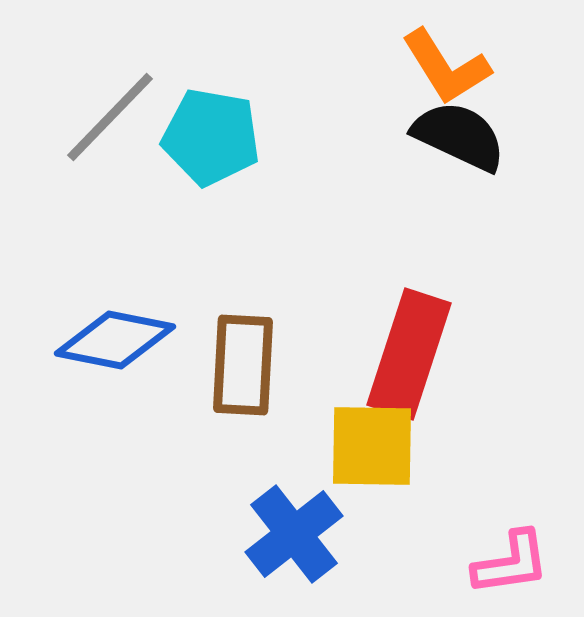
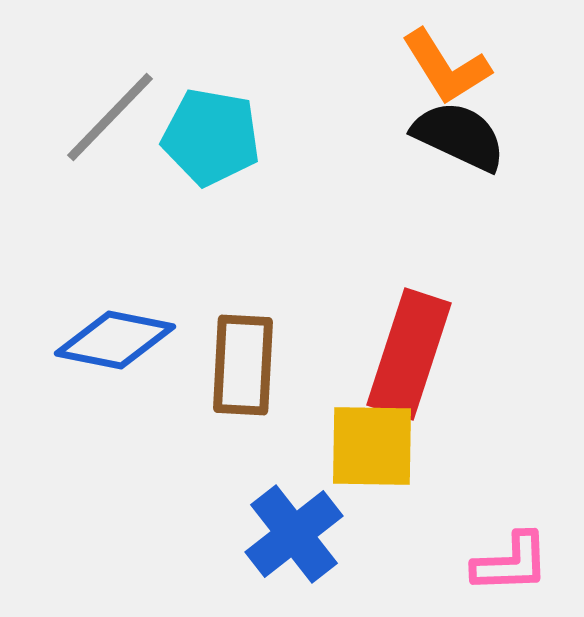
pink L-shape: rotated 6 degrees clockwise
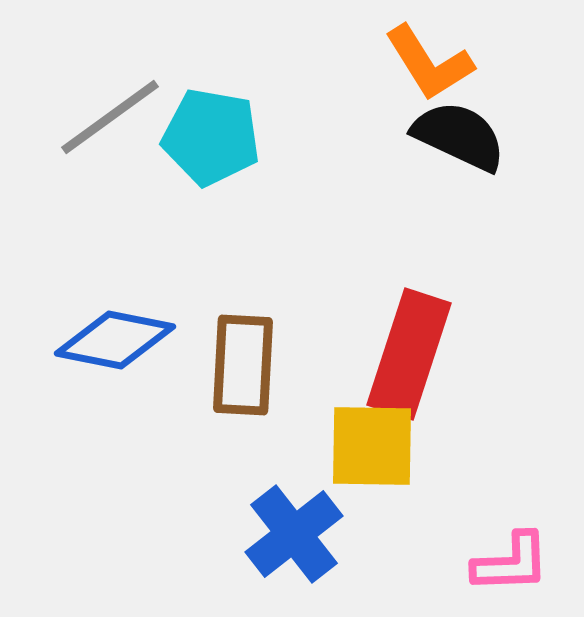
orange L-shape: moved 17 px left, 4 px up
gray line: rotated 10 degrees clockwise
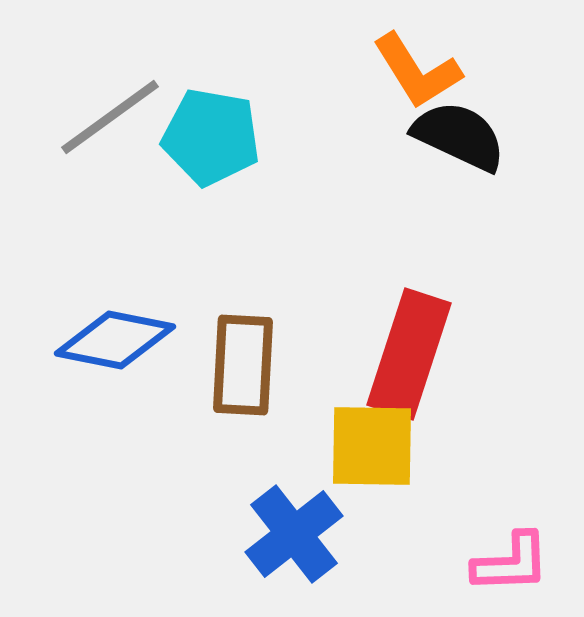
orange L-shape: moved 12 px left, 8 px down
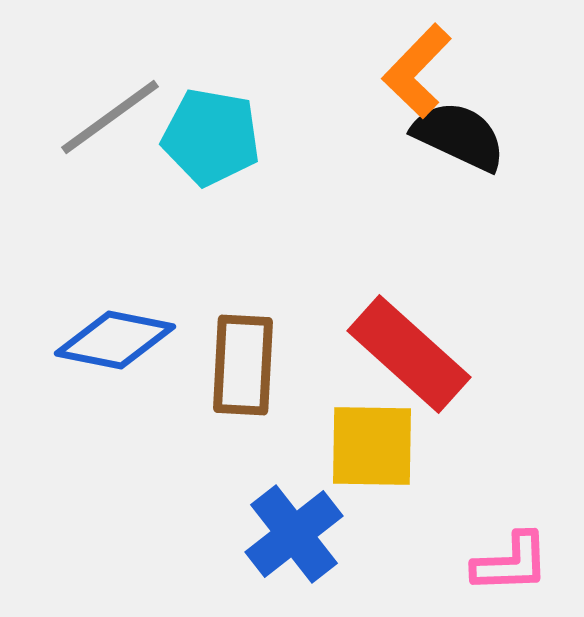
orange L-shape: rotated 76 degrees clockwise
red rectangle: rotated 66 degrees counterclockwise
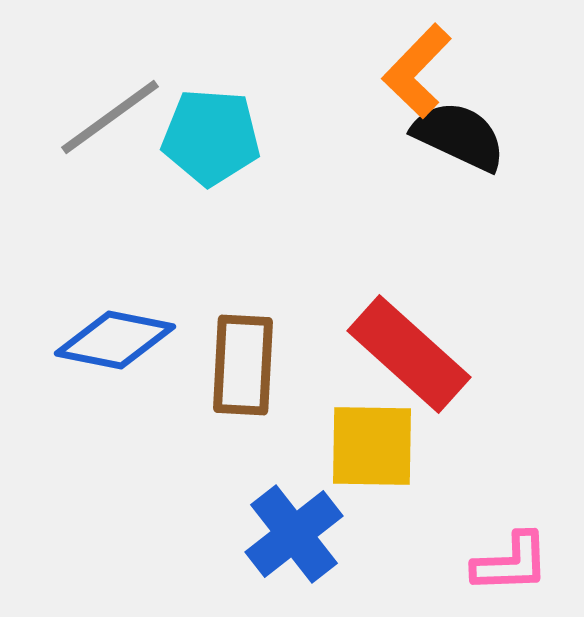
cyan pentagon: rotated 6 degrees counterclockwise
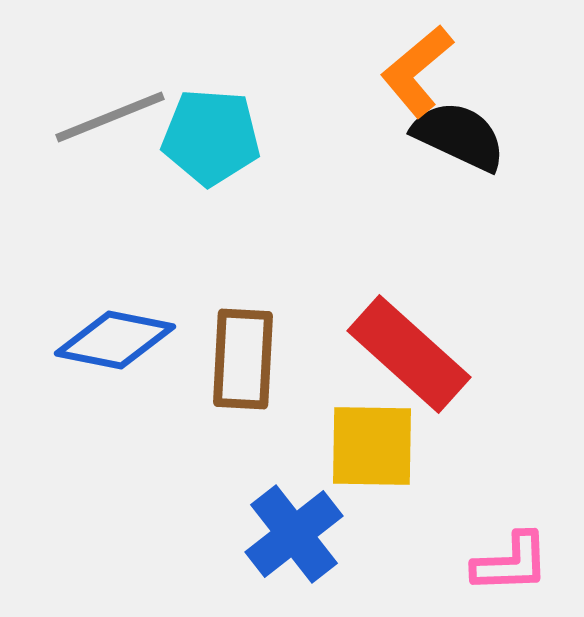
orange L-shape: rotated 6 degrees clockwise
gray line: rotated 14 degrees clockwise
brown rectangle: moved 6 px up
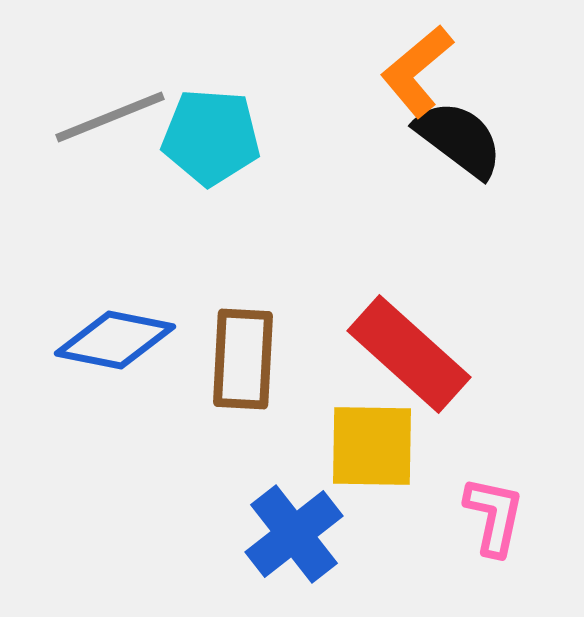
black semicircle: moved 3 px down; rotated 12 degrees clockwise
pink L-shape: moved 17 px left, 47 px up; rotated 76 degrees counterclockwise
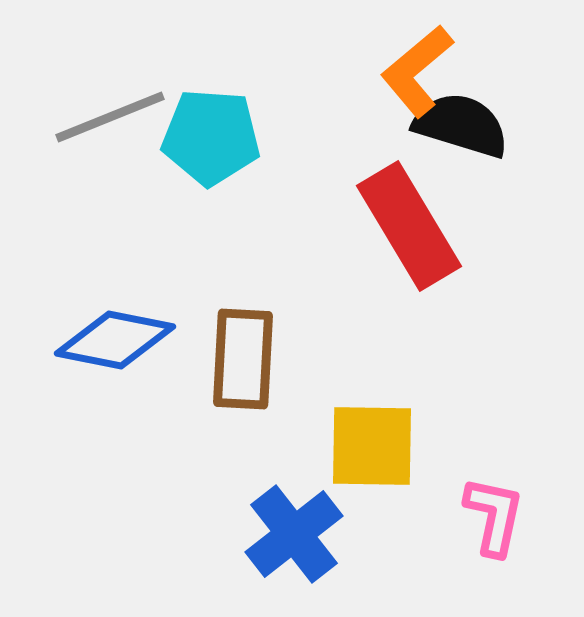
black semicircle: moved 2 px right, 14 px up; rotated 20 degrees counterclockwise
red rectangle: moved 128 px up; rotated 17 degrees clockwise
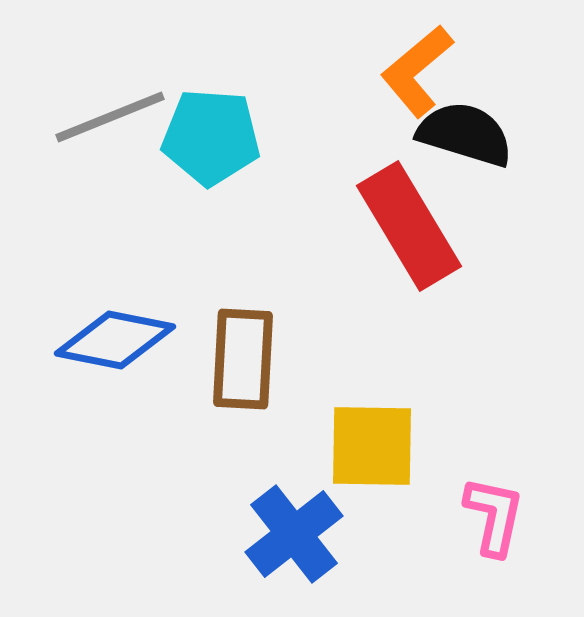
black semicircle: moved 4 px right, 9 px down
